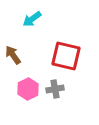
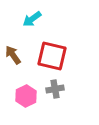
red square: moved 14 px left
pink hexagon: moved 2 px left, 7 px down
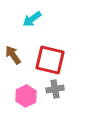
red square: moved 2 px left, 4 px down
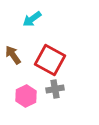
red square: rotated 16 degrees clockwise
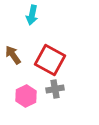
cyan arrow: moved 4 px up; rotated 42 degrees counterclockwise
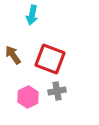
red square: moved 1 px up; rotated 8 degrees counterclockwise
gray cross: moved 2 px right, 2 px down
pink hexagon: moved 2 px right, 1 px down
